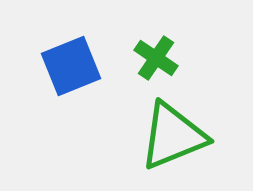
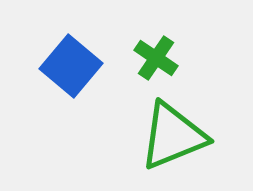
blue square: rotated 28 degrees counterclockwise
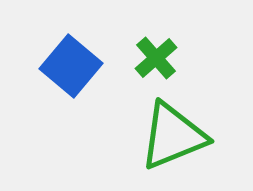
green cross: rotated 15 degrees clockwise
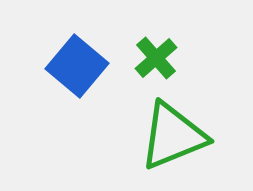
blue square: moved 6 px right
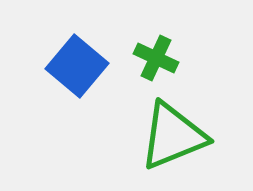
green cross: rotated 24 degrees counterclockwise
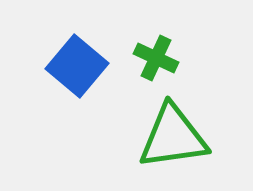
green triangle: moved 1 px down; rotated 14 degrees clockwise
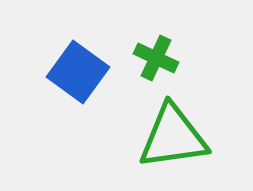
blue square: moved 1 px right, 6 px down; rotated 4 degrees counterclockwise
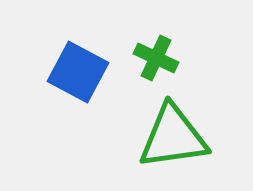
blue square: rotated 8 degrees counterclockwise
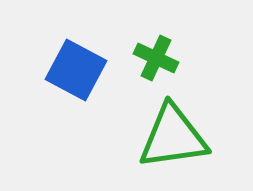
blue square: moved 2 px left, 2 px up
